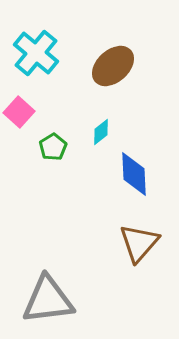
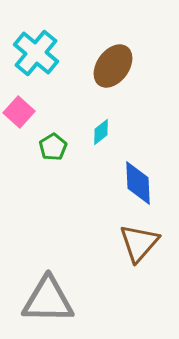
brown ellipse: rotated 12 degrees counterclockwise
blue diamond: moved 4 px right, 9 px down
gray triangle: rotated 8 degrees clockwise
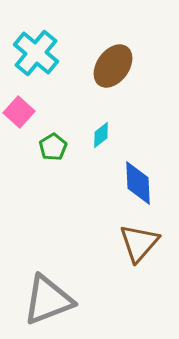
cyan diamond: moved 3 px down
gray triangle: rotated 22 degrees counterclockwise
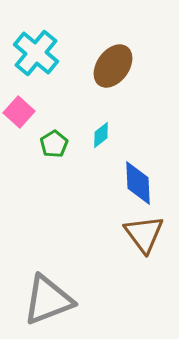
green pentagon: moved 1 px right, 3 px up
brown triangle: moved 5 px right, 9 px up; rotated 18 degrees counterclockwise
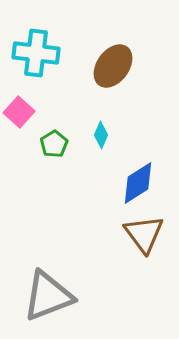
cyan cross: rotated 33 degrees counterclockwise
cyan diamond: rotated 28 degrees counterclockwise
blue diamond: rotated 60 degrees clockwise
gray triangle: moved 4 px up
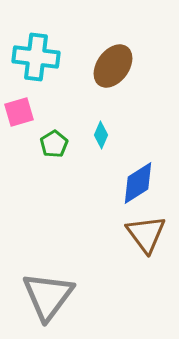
cyan cross: moved 4 px down
pink square: rotated 32 degrees clockwise
brown triangle: moved 2 px right
gray triangle: rotated 32 degrees counterclockwise
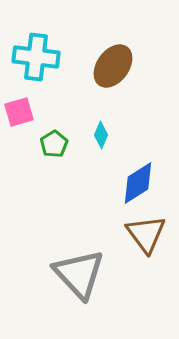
gray triangle: moved 31 px right, 22 px up; rotated 20 degrees counterclockwise
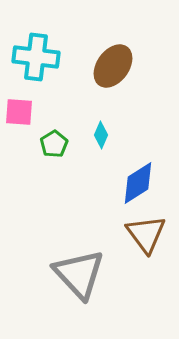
pink square: rotated 20 degrees clockwise
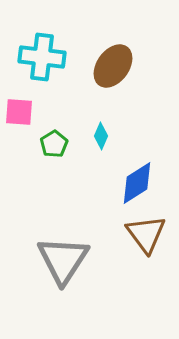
cyan cross: moved 6 px right
cyan diamond: moved 1 px down
blue diamond: moved 1 px left
gray triangle: moved 16 px left, 14 px up; rotated 16 degrees clockwise
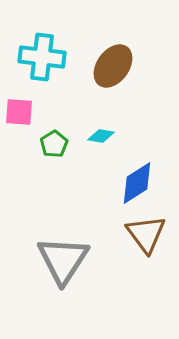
cyan diamond: rotated 76 degrees clockwise
